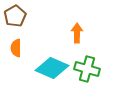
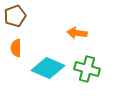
brown pentagon: rotated 10 degrees clockwise
orange arrow: rotated 84 degrees counterclockwise
cyan diamond: moved 4 px left
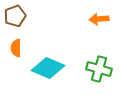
orange arrow: moved 22 px right, 14 px up; rotated 12 degrees counterclockwise
green cross: moved 12 px right
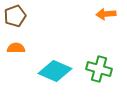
orange arrow: moved 7 px right, 5 px up
orange semicircle: rotated 90 degrees clockwise
cyan diamond: moved 7 px right, 3 px down
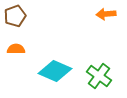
orange semicircle: moved 1 px down
green cross: moved 7 px down; rotated 20 degrees clockwise
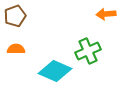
green cross: moved 11 px left, 25 px up; rotated 30 degrees clockwise
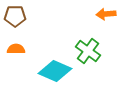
brown pentagon: rotated 20 degrees clockwise
green cross: rotated 30 degrees counterclockwise
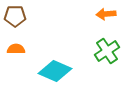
green cross: moved 19 px right; rotated 20 degrees clockwise
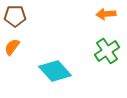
orange semicircle: moved 4 px left, 2 px up; rotated 54 degrees counterclockwise
cyan diamond: rotated 24 degrees clockwise
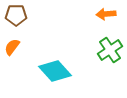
brown pentagon: moved 1 px right, 1 px up
green cross: moved 3 px right, 1 px up
